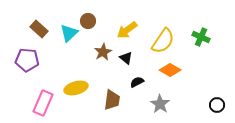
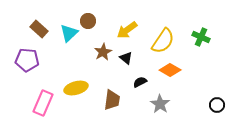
black semicircle: moved 3 px right
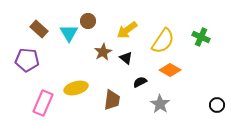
cyan triangle: rotated 18 degrees counterclockwise
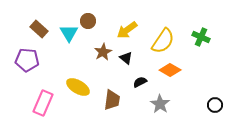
yellow ellipse: moved 2 px right, 1 px up; rotated 45 degrees clockwise
black circle: moved 2 px left
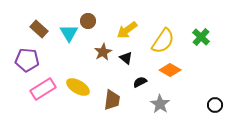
green cross: rotated 18 degrees clockwise
pink rectangle: moved 14 px up; rotated 35 degrees clockwise
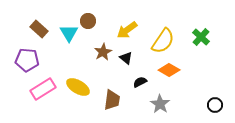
orange diamond: moved 1 px left
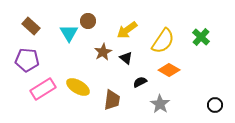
brown rectangle: moved 8 px left, 3 px up
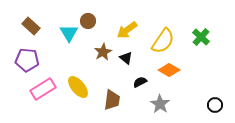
yellow ellipse: rotated 20 degrees clockwise
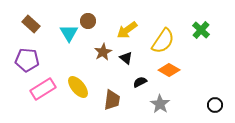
brown rectangle: moved 2 px up
green cross: moved 7 px up
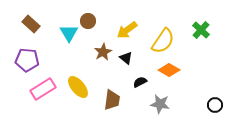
gray star: rotated 24 degrees counterclockwise
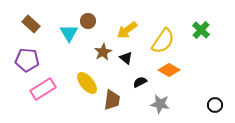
yellow ellipse: moved 9 px right, 4 px up
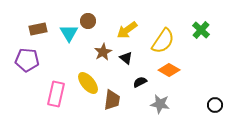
brown rectangle: moved 7 px right, 5 px down; rotated 54 degrees counterclockwise
yellow ellipse: moved 1 px right
pink rectangle: moved 13 px right, 5 px down; rotated 45 degrees counterclockwise
